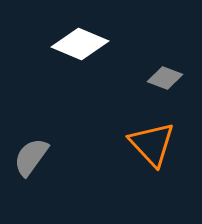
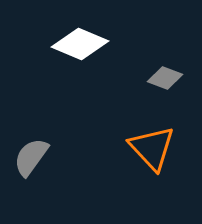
orange triangle: moved 4 px down
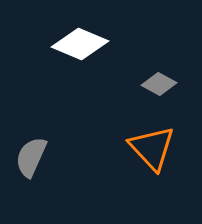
gray diamond: moved 6 px left, 6 px down; rotated 8 degrees clockwise
gray semicircle: rotated 12 degrees counterclockwise
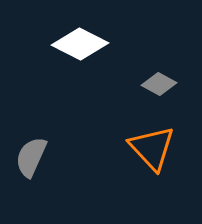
white diamond: rotated 4 degrees clockwise
